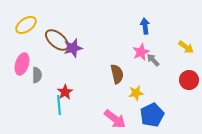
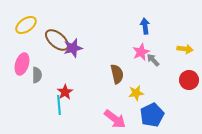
yellow arrow: moved 1 px left, 2 px down; rotated 28 degrees counterclockwise
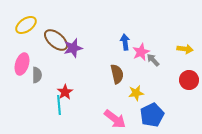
blue arrow: moved 20 px left, 16 px down
brown ellipse: moved 1 px left
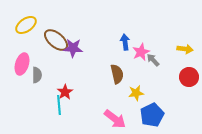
purple star: rotated 18 degrees clockwise
red circle: moved 3 px up
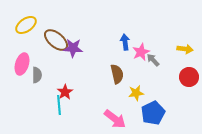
blue pentagon: moved 1 px right, 2 px up
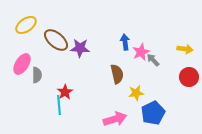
purple star: moved 7 px right
pink ellipse: rotated 15 degrees clockwise
pink arrow: rotated 55 degrees counterclockwise
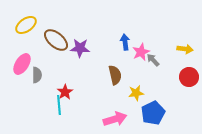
brown semicircle: moved 2 px left, 1 px down
